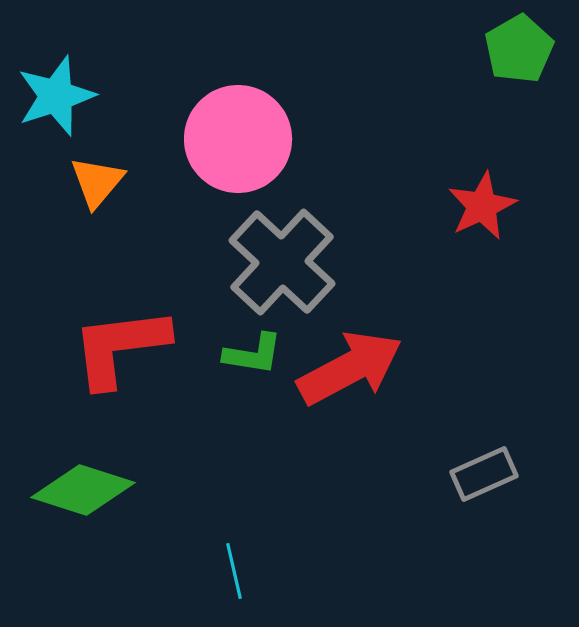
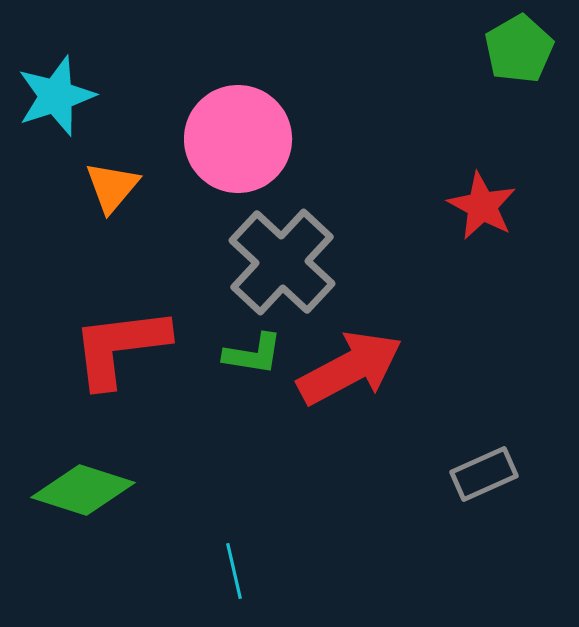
orange triangle: moved 15 px right, 5 px down
red star: rotated 18 degrees counterclockwise
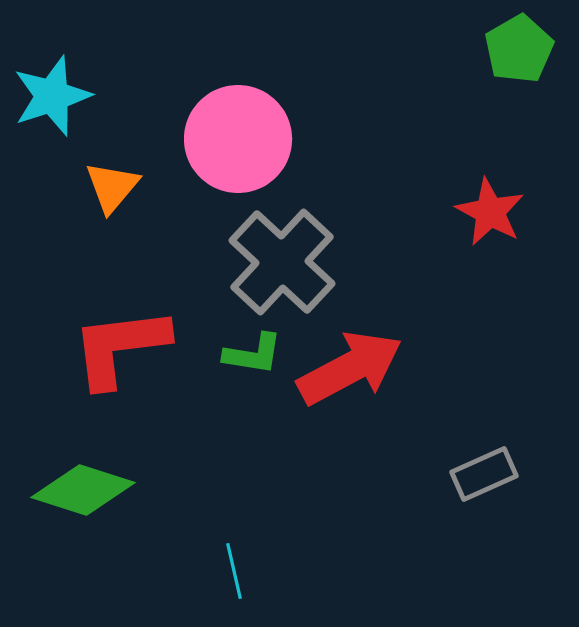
cyan star: moved 4 px left
red star: moved 8 px right, 6 px down
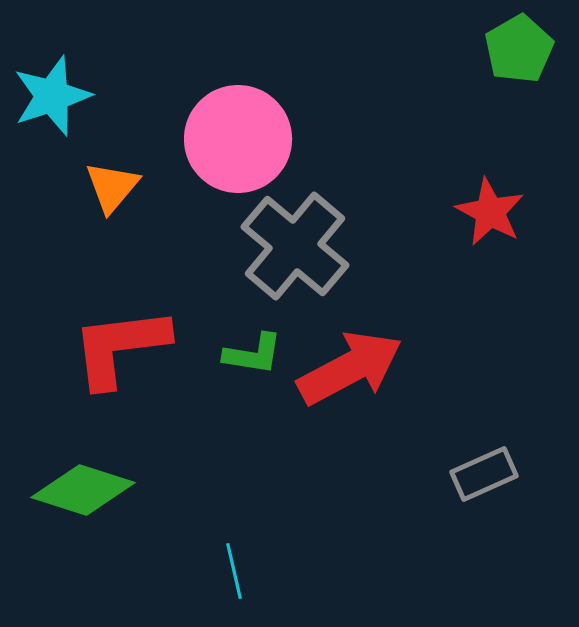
gray cross: moved 13 px right, 16 px up; rotated 3 degrees counterclockwise
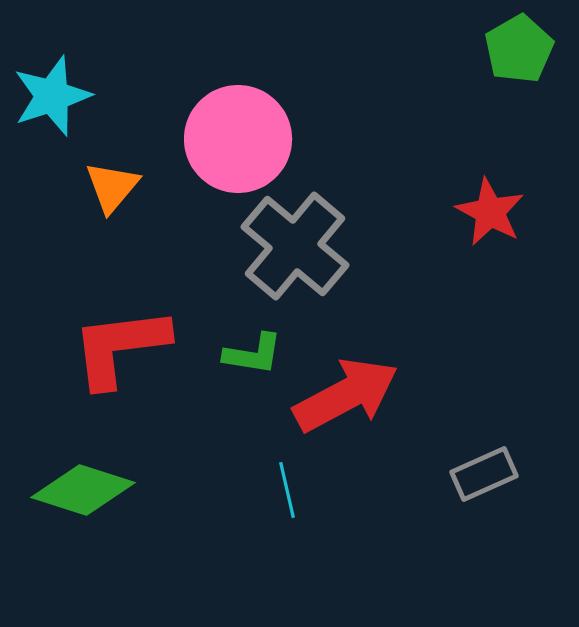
red arrow: moved 4 px left, 27 px down
cyan line: moved 53 px right, 81 px up
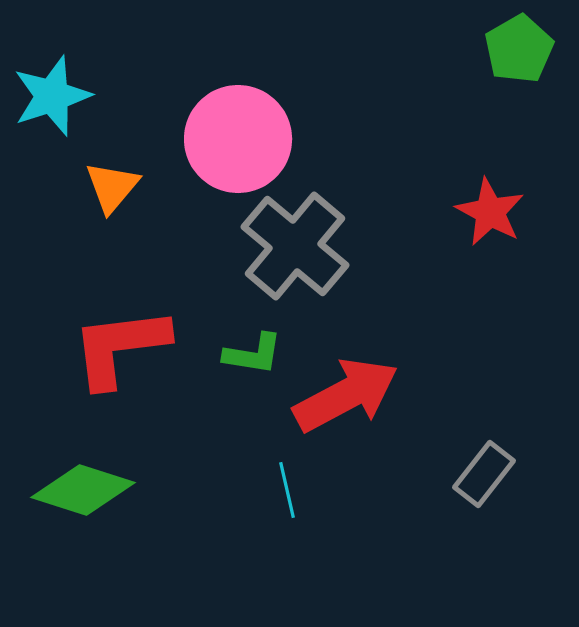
gray rectangle: rotated 28 degrees counterclockwise
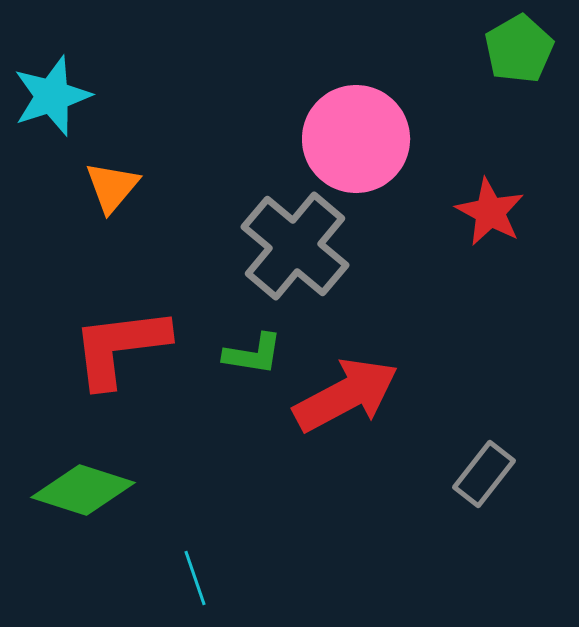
pink circle: moved 118 px right
cyan line: moved 92 px left, 88 px down; rotated 6 degrees counterclockwise
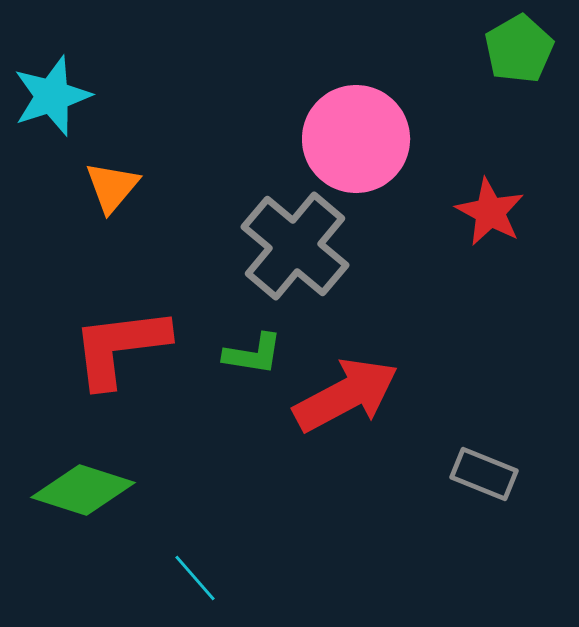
gray rectangle: rotated 74 degrees clockwise
cyan line: rotated 22 degrees counterclockwise
